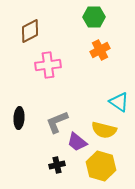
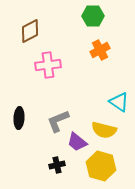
green hexagon: moved 1 px left, 1 px up
gray L-shape: moved 1 px right, 1 px up
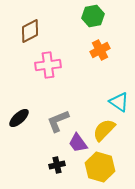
green hexagon: rotated 10 degrees counterclockwise
black ellipse: rotated 45 degrees clockwise
yellow semicircle: rotated 120 degrees clockwise
purple trapezoid: moved 1 px right, 1 px down; rotated 15 degrees clockwise
yellow hexagon: moved 1 px left, 1 px down
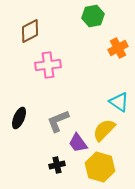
orange cross: moved 18 px right, 2 px up
black ellipse: rotated 25 degrees counterclockwise
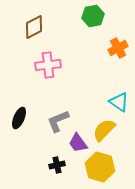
brown diamond: moved 4 px right, 4 px up
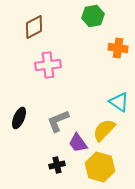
orange cross: rotated 36 degrees clockwise
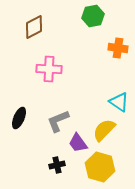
pink cross: moved 1 px right, 4 px down; rotated 10 degrees clockwise
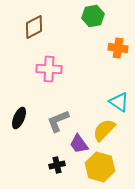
purple trapezoid: moved 1 px right, 1 px down
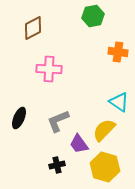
brown diamond: moved 1 px left, 1 px down
orange cross: moved 4 px down
yellow hexagon: moved 5 px right
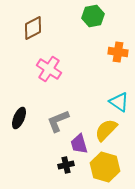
pink cross: rotated 30 degrees clockwise
yellow semicircle: moved 2 px right
purple trapezoid: rotated 20 degrees clockwise
black cross: moved 9 px right
